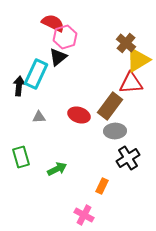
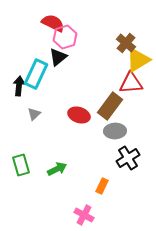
gray triangle: moved 5 px left, 3 px up; rotated 40 degrees counterclockwise
green rectangle: moved 8 px down
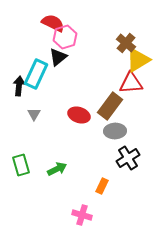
gray triangle: rotated 16 degrees counterclockwise
pink cross: moved 2 px left; rotated 12 degrees counterclockwise
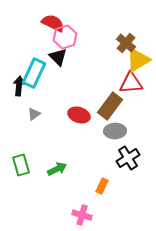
black triangle: rotated 36 degrees counterclockwise
cyan rectangle: moved 2 px left, 1 px up
gray triangle: rotated 24 degrees clockwise
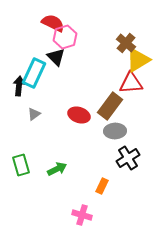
black triangle: moved 2 px left
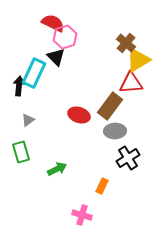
gray triangle: moved 6 px left, 6 px down
green rectangle: moved 13 px up
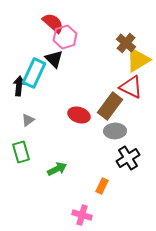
red semicircle: rotated 15 degrees clockwise
black triangle: moved 2 px left, 2 px down
red triangle: moved 4 px down; rotated 30 degrees clockwise
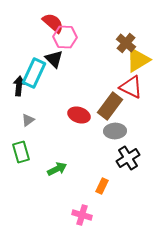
pink hexagon: rotated 20 degrees clockwise
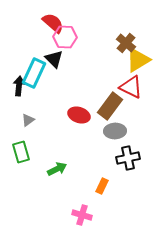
black cross: rotated 20 degrees clockwise
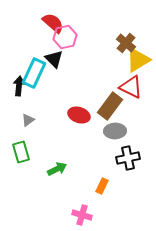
pink hexagon: rotated 15 degrees counterclockwise
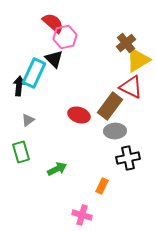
brown cross: rotated 12 degrees clockwise
